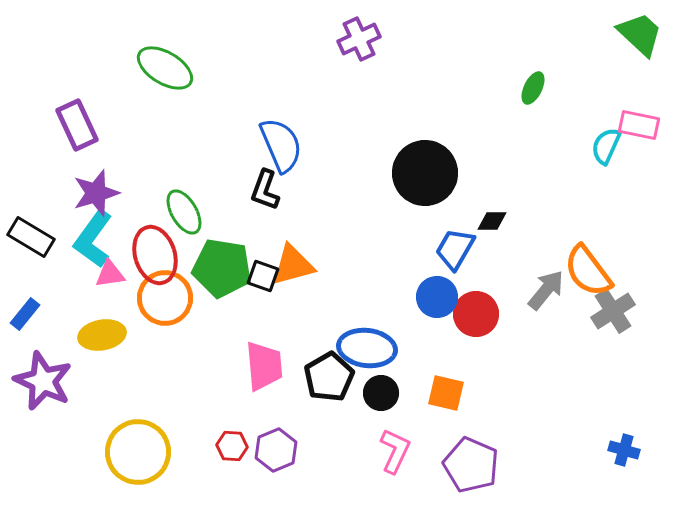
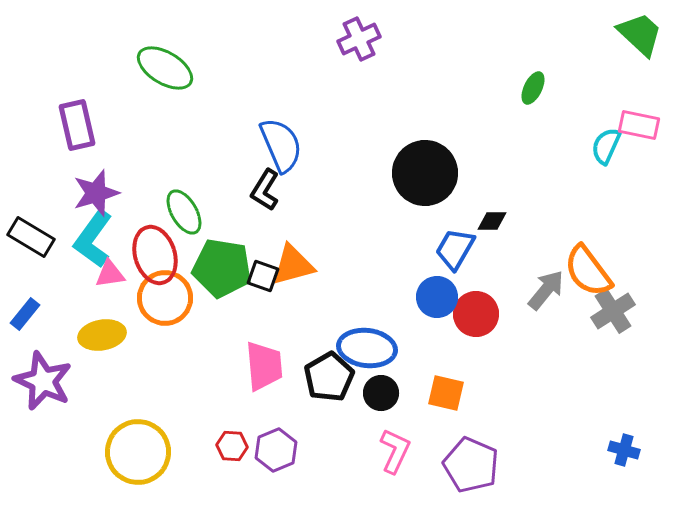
purple rectangle at (77, 125): rotated 12 degrees clockwise
black L-shape at (265, 190): rotated 12 degrees clockwise
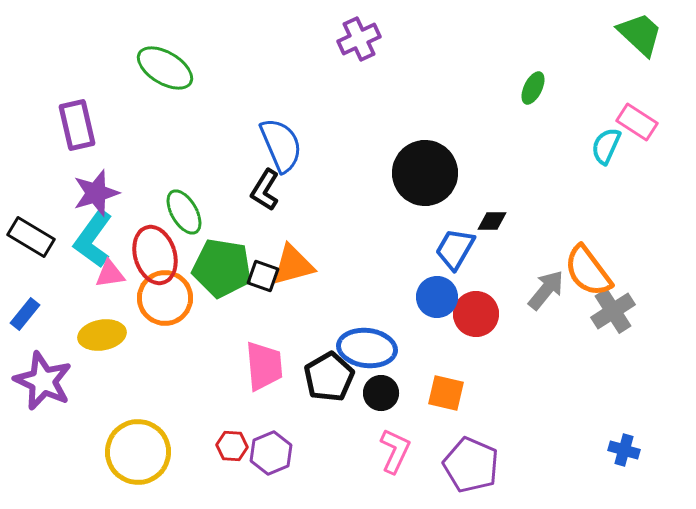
pink rectangle at (639, 125): moved 2 px left, 3 px up; rotated 21 degrees clockwise
purple hexagon at (276, 450): moved 5 px left, 3 px down
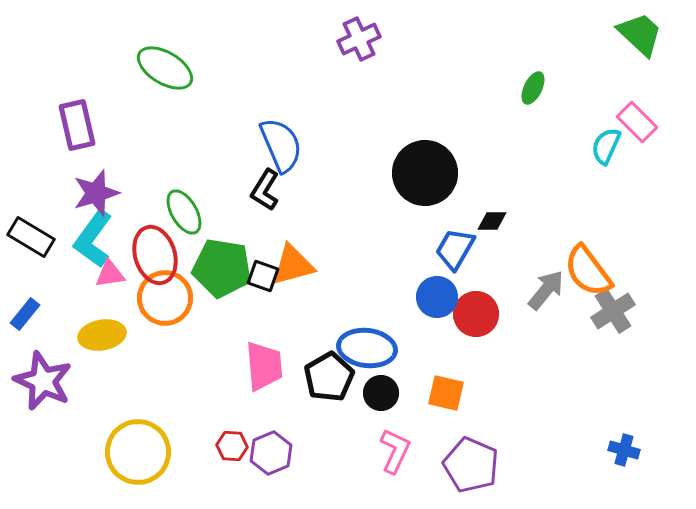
pink rectangle at (637, 122): rotated 12 degrees clockwise
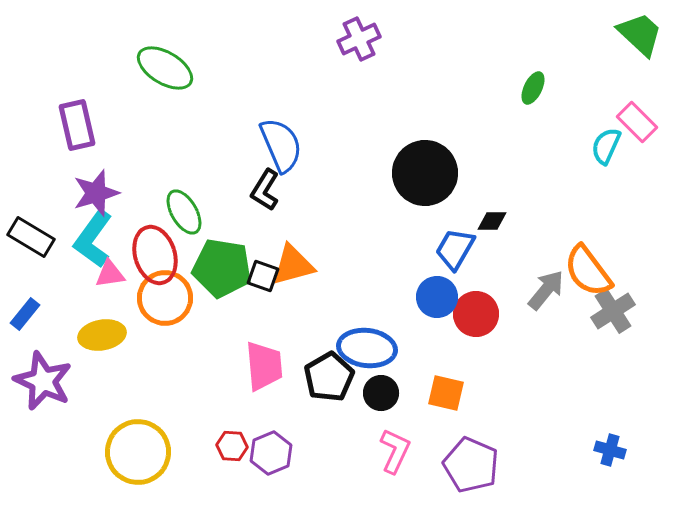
blue cross at (624, 450): moved 14 px left
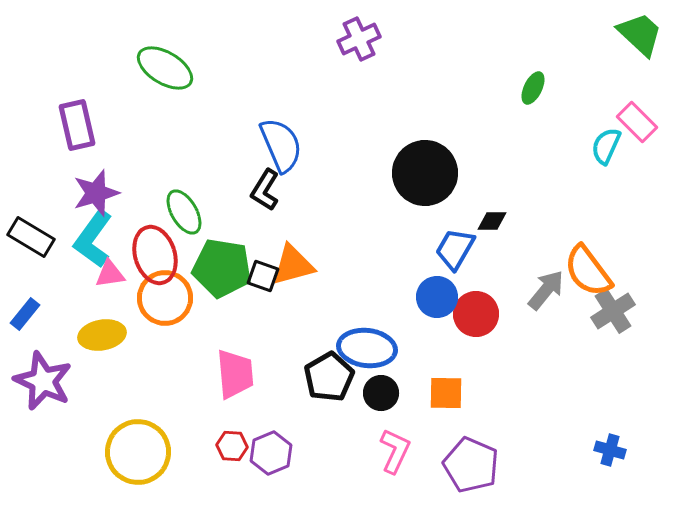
pink trapezoid at (264, 366): moved 29 px left, 8 px down
orange square at (446, 393): rotated 12 degrees counterclockwise
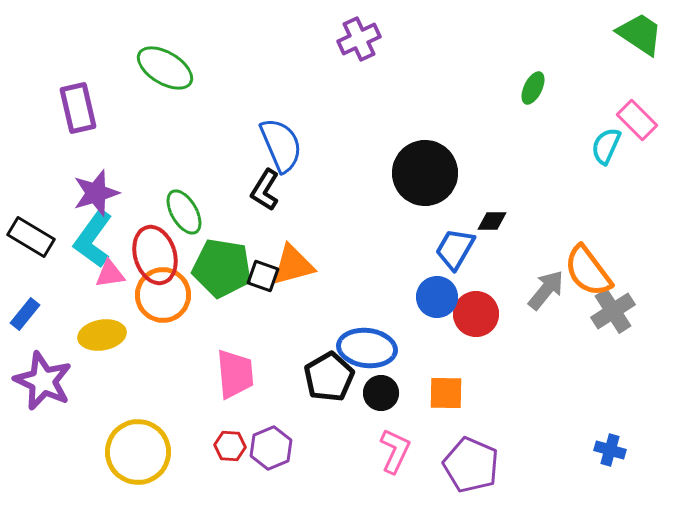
green trapezoid at (640, 34): rotated 9 degrees counterclockwise
pink rectangle at (637, 122): moved 2 px up
purple rectangle at (77, 125): moved 1 px right, 17 px up
orange circle at (165, 298): moved 2 px left, 3 px up
red hexagon at (232, 446): moved 2 px left
purple hexagon at (271, 453): moved 5 px up
